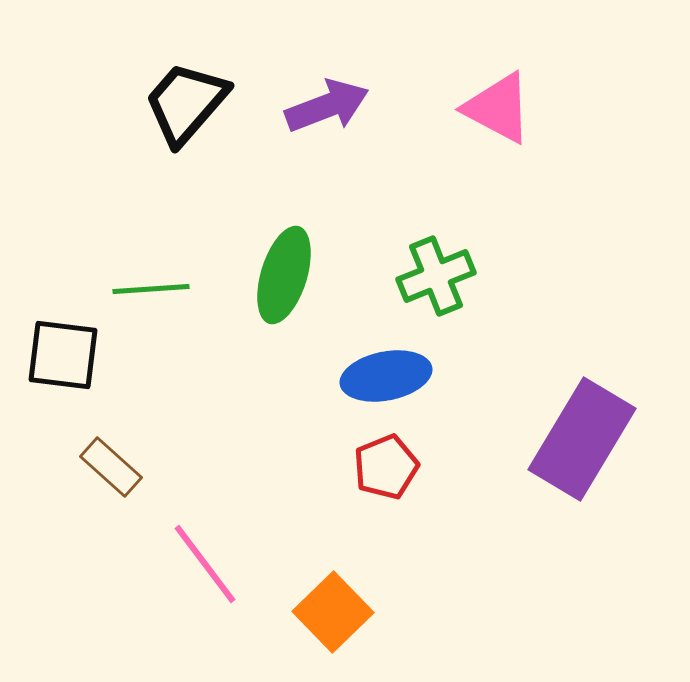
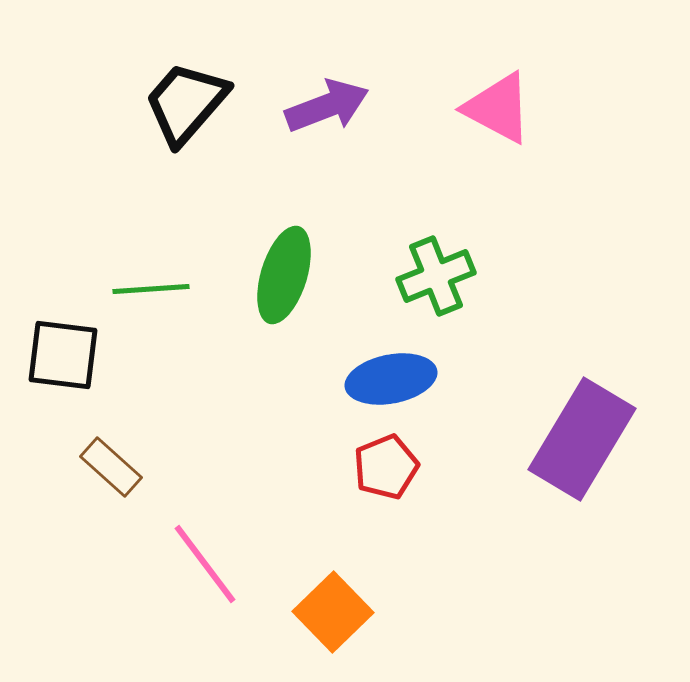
blue ellipse: moved 5 px right, 3 px down
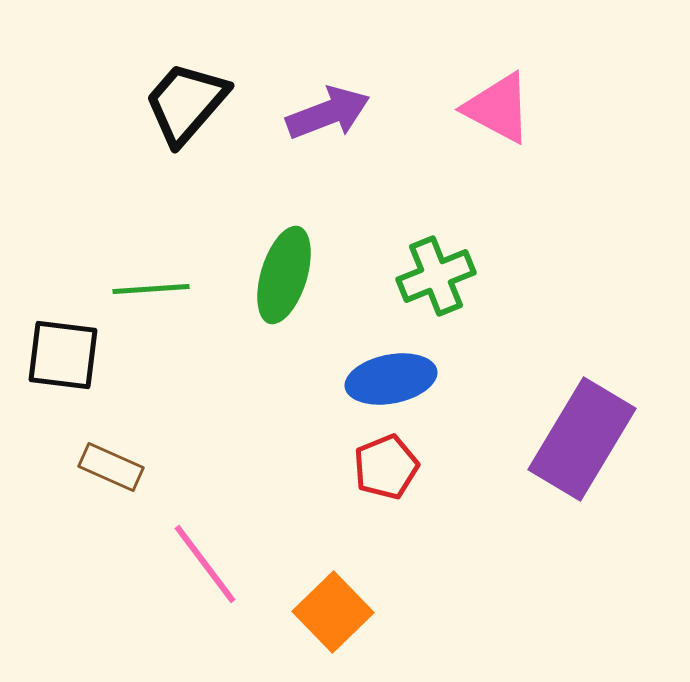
purple arrow: moved 1 px right, 7 px down
brown rectangle: rotated 18 degrees counterclockwise
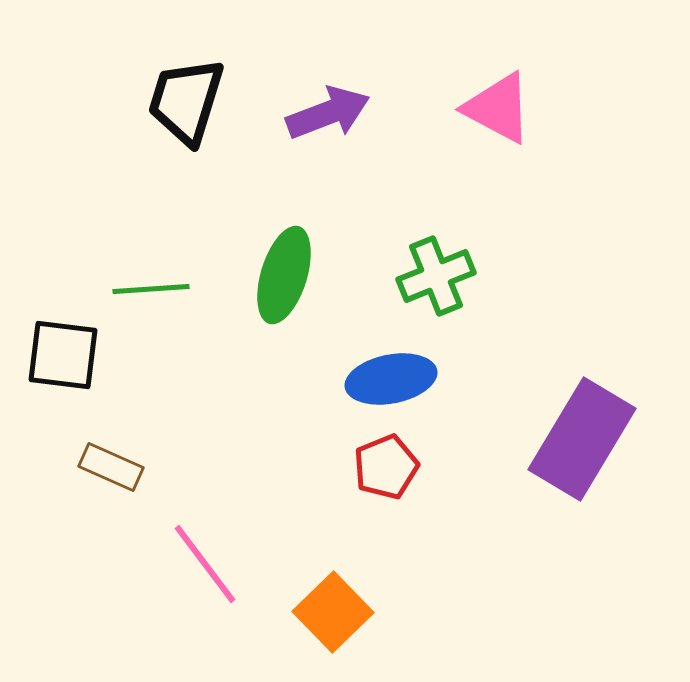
black trapezoid: moved 2 px up; rotated 24 degrees counterclockwise
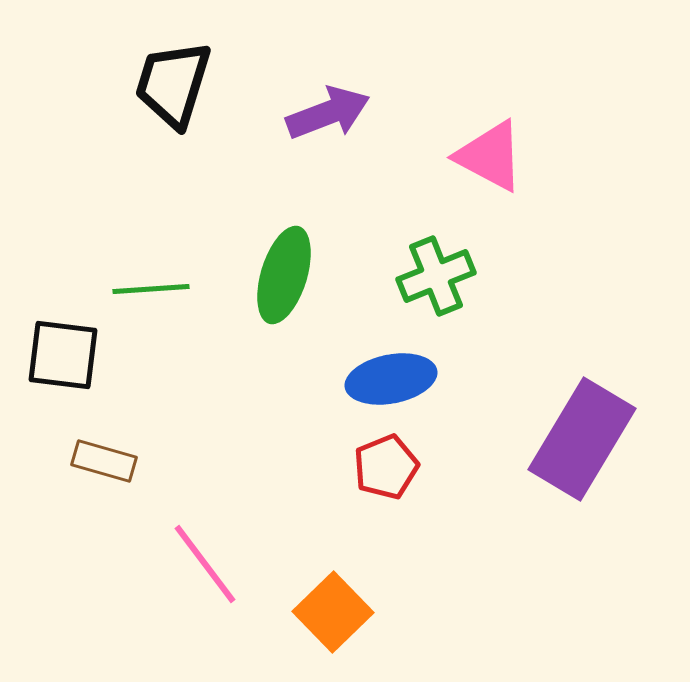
black trapezoid: moved 13 px left, 17 px up
pink triangle: moved 8 px left, 48 px down
brown rectangle: moved 7 px left, 6 px up; rotated 8 degrees counterclockwise
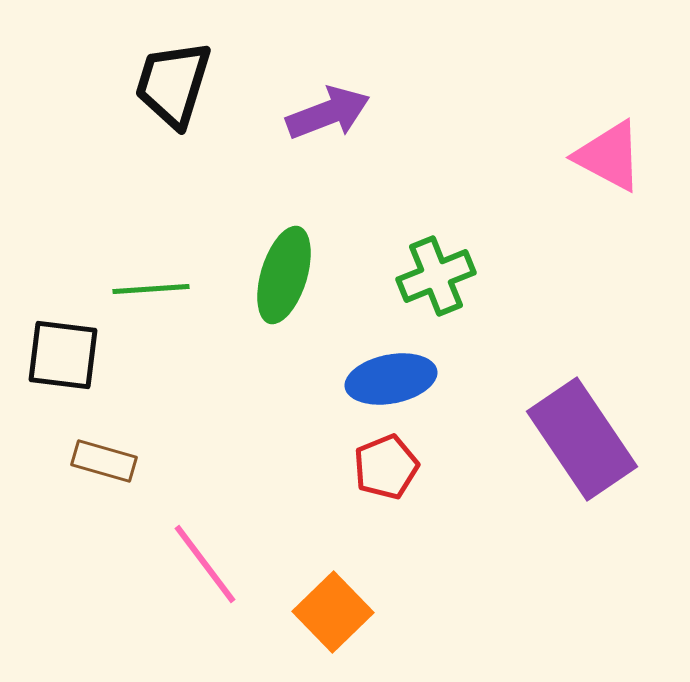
pink triangle: moved 119 px right
purple rectangle: rotated 65 degrees counterclockwise
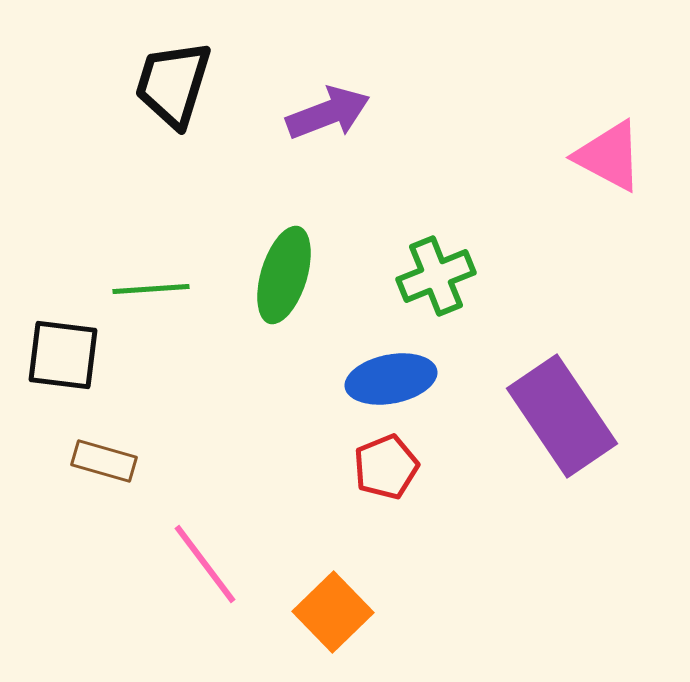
purple rectangle: moved 20 px left, 23 px up
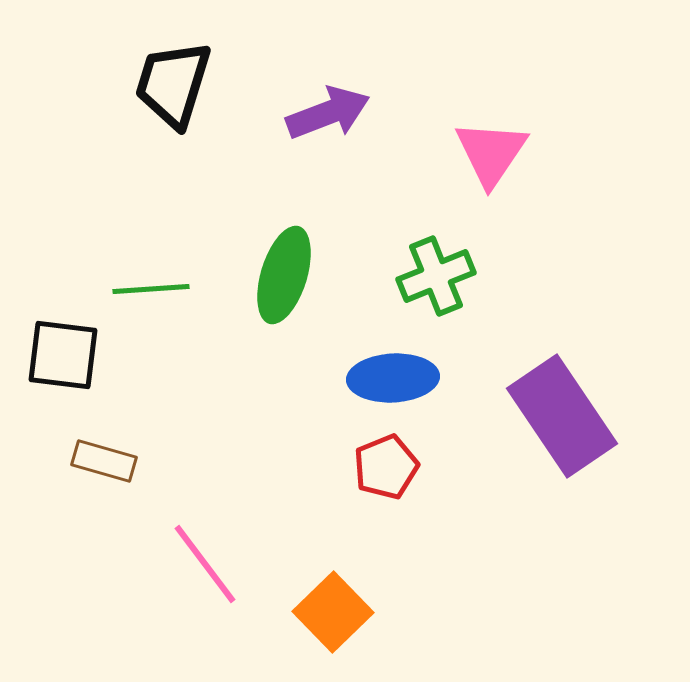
pink triangle: moved 118 px left, 3 px up; rotated 36 degrees clockwise
blue ellipse: moved 2 px right, 1 px up; rotated 8 degrees clockwise
